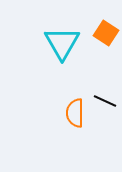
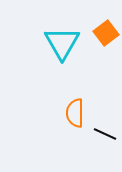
orange square: rotated 20 degrees clockwise
black line: moved 33 px down
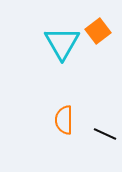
orange square: moved 8 px left, 2 px up
orange semicircle: moved 11 px left, 7 px down
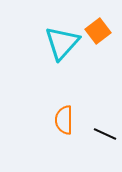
cyan triangle: rotated 12 degrees clockwise
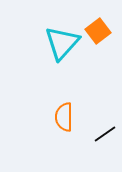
orange semicircle: moved 3 px up
black line: rotated 60 degrees counterclockwise
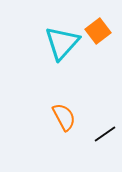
orange semicircle: rotated 152 degrees clockwise
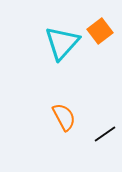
orange square: moved 2 px right
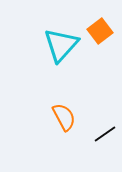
cyan triangle: moved 1 px left, 2 px down
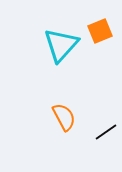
orange square: rotated 15 degrees clockwise
black line: moved 1 px right, 2 px up
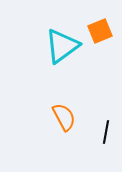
cyan triangle: moved 1 px right, 1 px down; rotated 12 degrees clockwise
black line: rotated 45 degrees counterclockwise
